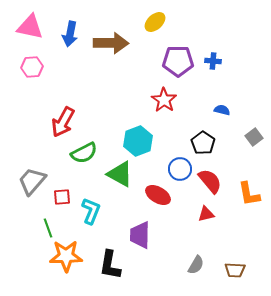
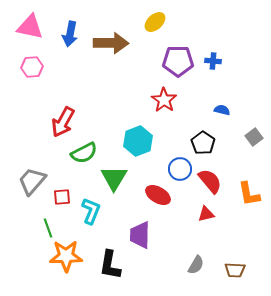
green triangle: moved 6 px left, 4 px down; rotated 32 degrees clockwise
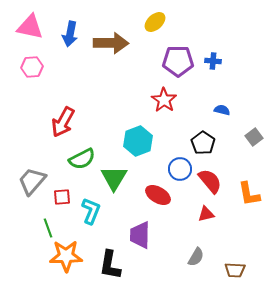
green semicircle: moved 2 px left, 6 px down
gray semicircle: moved 8 px up
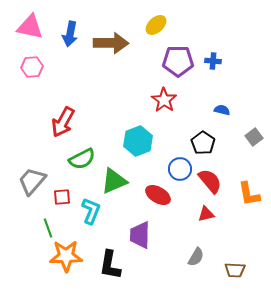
yellow ellipse: moved 1 px right, 3 px down
green triangle: moved 3 px down; rotated 36 degrees clockwise
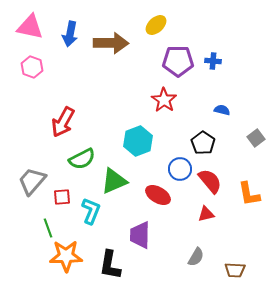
pink hexagon: rotated 25 degrees clockwise
gray square: moved 2 px right, 1 px down
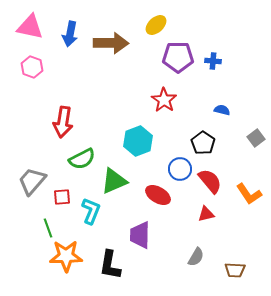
purple pentagon: moved 4 px up
red arrow: rotated 20 degrees counterclockwise
orange L-shape: rotated 24 degrees counterclockwise
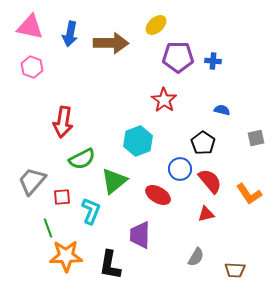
gray square: rotated 24 degrees clockwise
green triangle: rotated 16 degrees counterclockwise
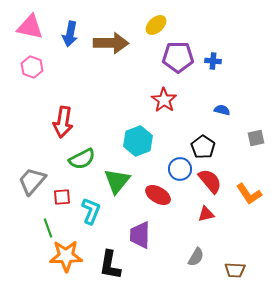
black pentagon: moved 4 px down
green triangle: moved 3 px right; rotated 12 degrees counterclockwise
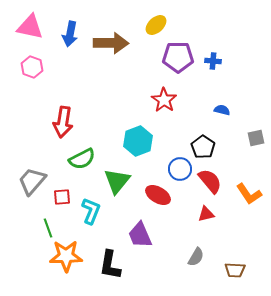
purple trapezoid: rotated 24 degrees counterclockwise
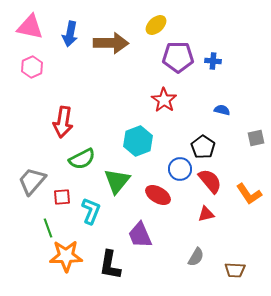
pink hexagon: rotated 15 degrees clockwise
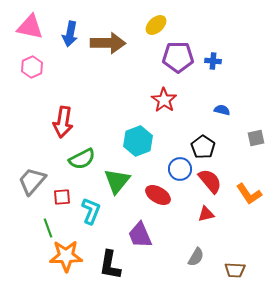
brown arrow: moved 3 px left
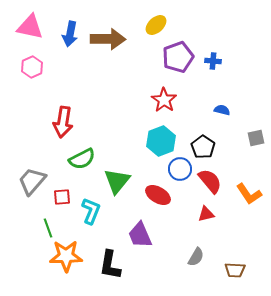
brown arrow: moved 4 px up
purple pentagon: rotated 20 degrees counterclockwise
cyan hexagon: moved 23 px right
